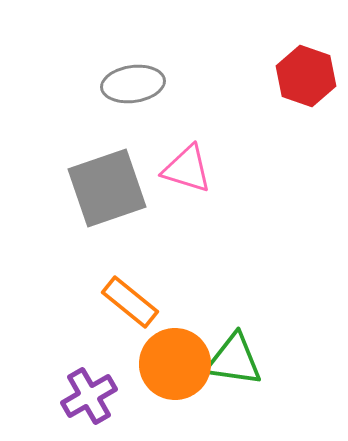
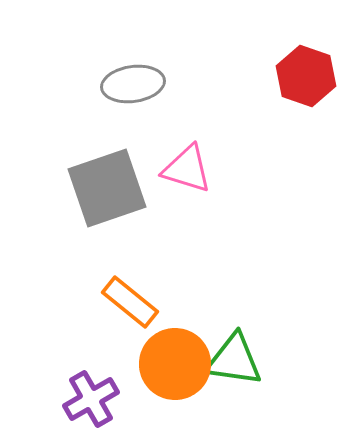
purple cross: moved 2 px right, 3 px down
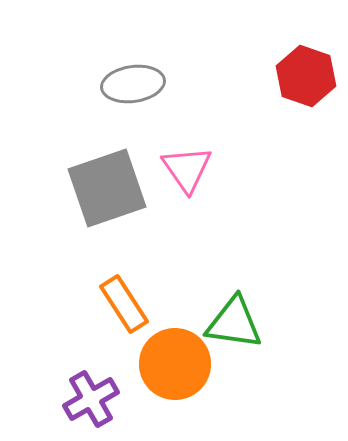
pink triangle: rotated 38 degrees clockwise
orange rectangle: moved 6 px left, 2 px down; rotated 18 degrees clockwise
green triangle: moved 37 px up
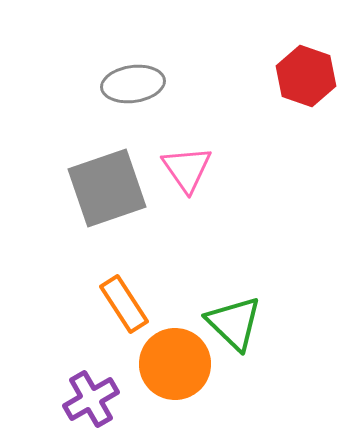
green triangle: rotated 36 degrees clockwise
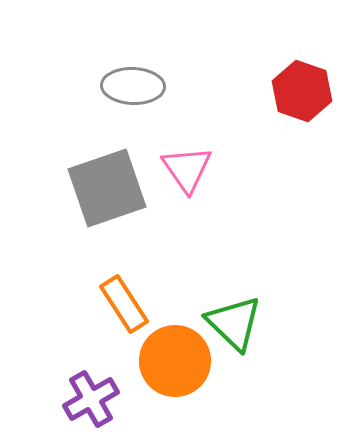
red hexagon: moved 4 px left, 15 px down
gray ellipse: moved 2 px down; rotated 10 degrees clockwise
orange circle: moved 3 px up
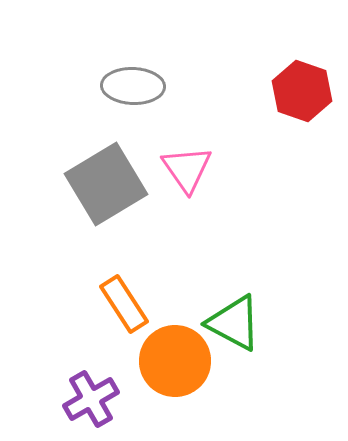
gray square: moved 1 px left, 4 px up; rotated 12 degrees counterclockwise
green triangle: rotated 16 degrees counterclockwise
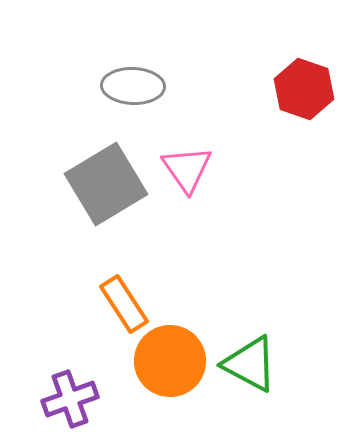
red hexagon: moved 2 px right, 2 px up
green triangle: moved 16 px right, 41 px down
orange circle: moved 5 px left
purple cross: moved 21 px left; rotated 10 degrees clockwise
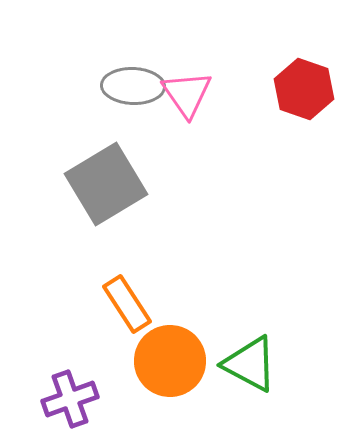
pink triangle: moved 75 px up
orange rectangle: moved 3 px right
